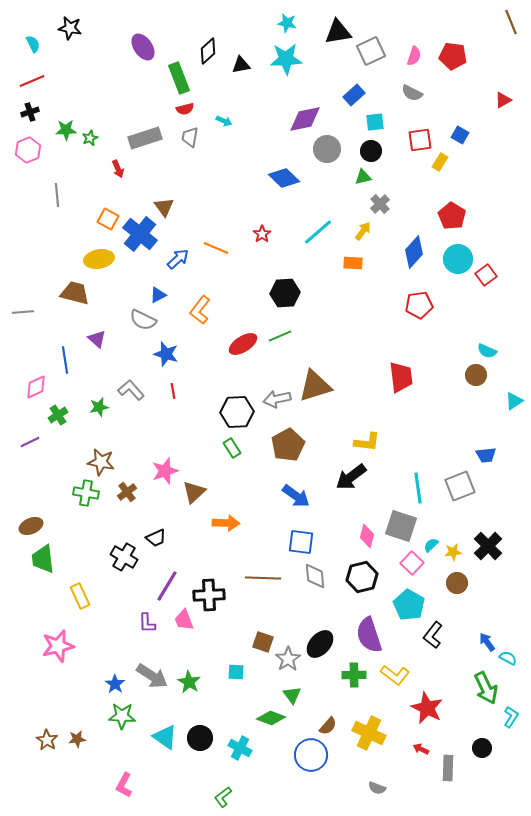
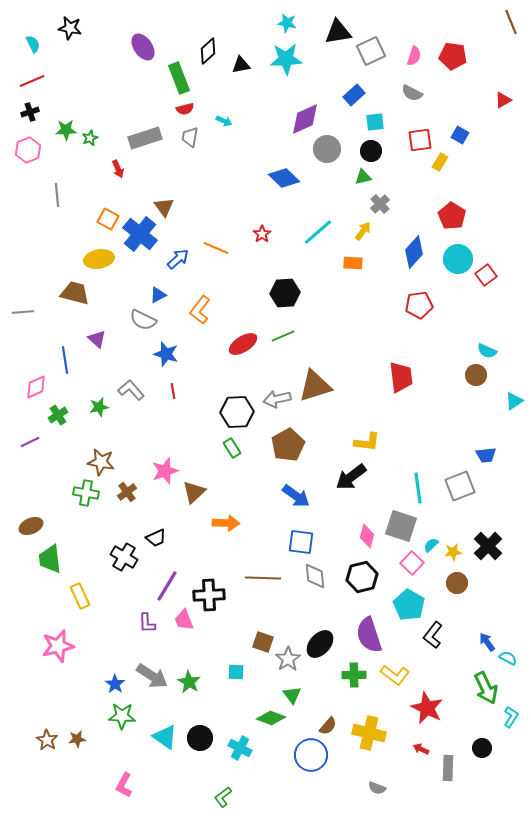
purple diamond at (305, 119): rotated 12 degrees counterclockwise
green line at (280, 336): moved 3 px right
green trapezoid at (43, 559): moved 7 px right
yellow cross at (369, 733): rotated 12 degrees counterclockwise
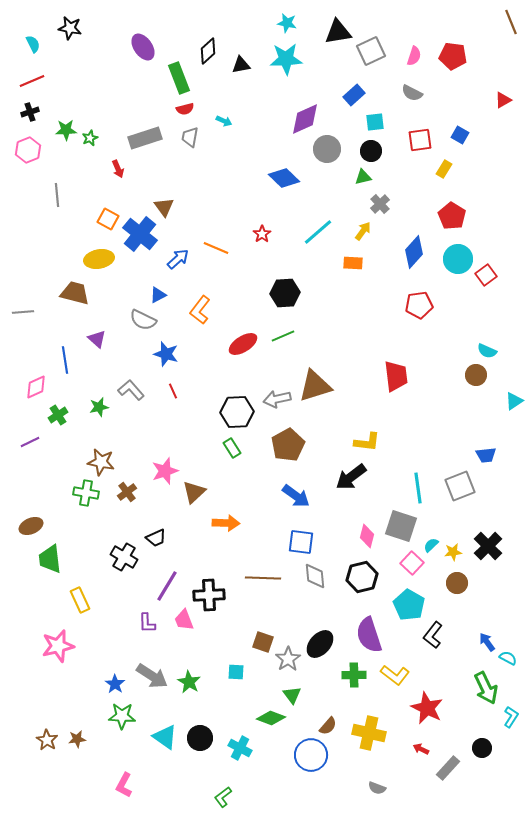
yellow rectangle at (440, 162): moved 4 px right, 7 px down
red trapezoid at (401, 377): moved 5 px left, 1 px up
red line at (173, 391): rotated 14 degrees counterclockwise
yellow rectangle at (80, 596): moved 4 px down
gray rectangle at (448, 768): rotated 40 degrees clockwise
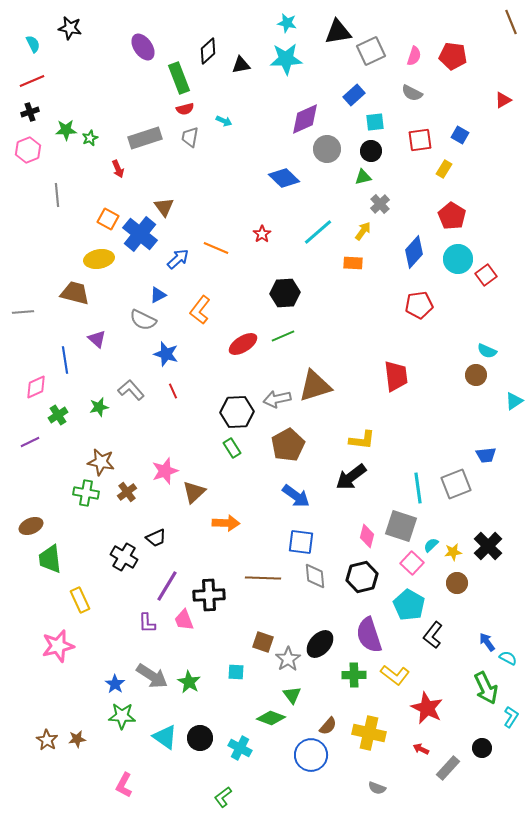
yellow L-shape at (367, 442): moved 5 px left, 2 px up
gray square at (460, 486): moved 4 px left, 2 px up
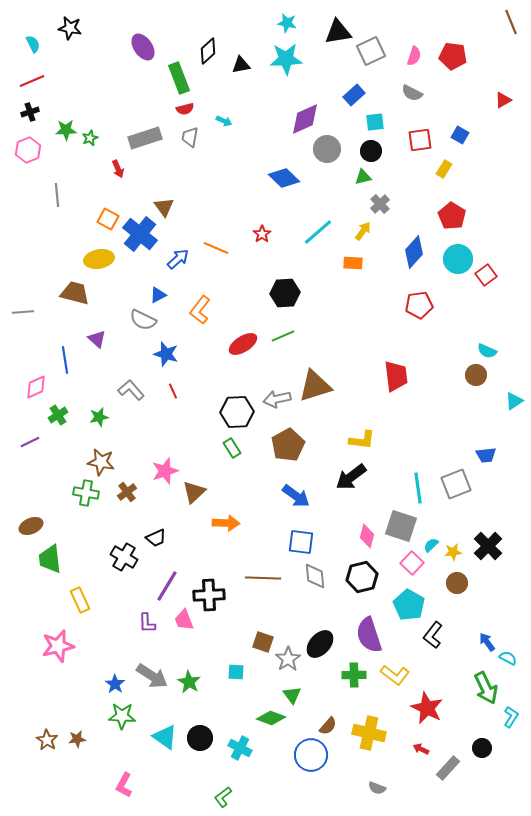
green star at (99, 407): moved 10 px down
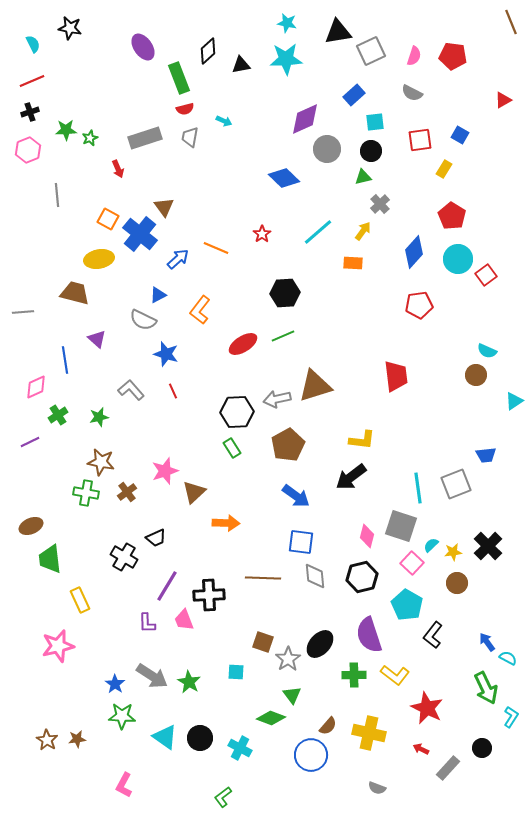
cyan pentagon at (409, 605): moved 2 px left
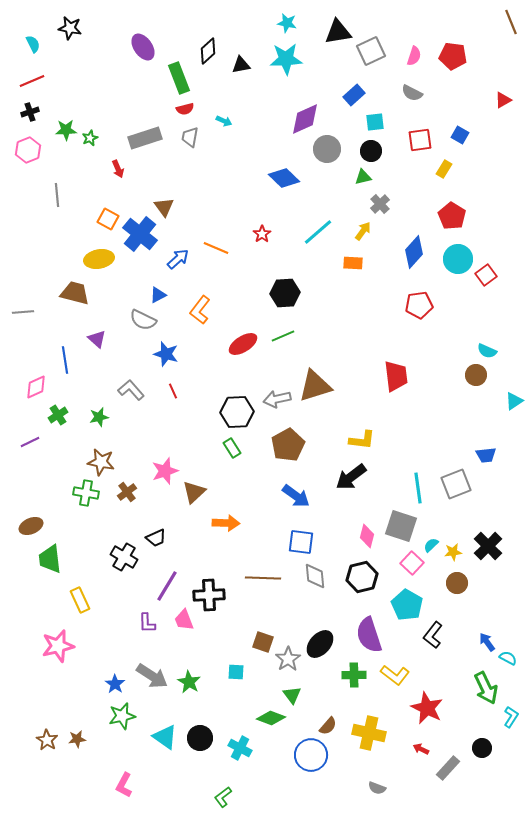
green star at (122, 716): rotated 16 degrees counterclockwise
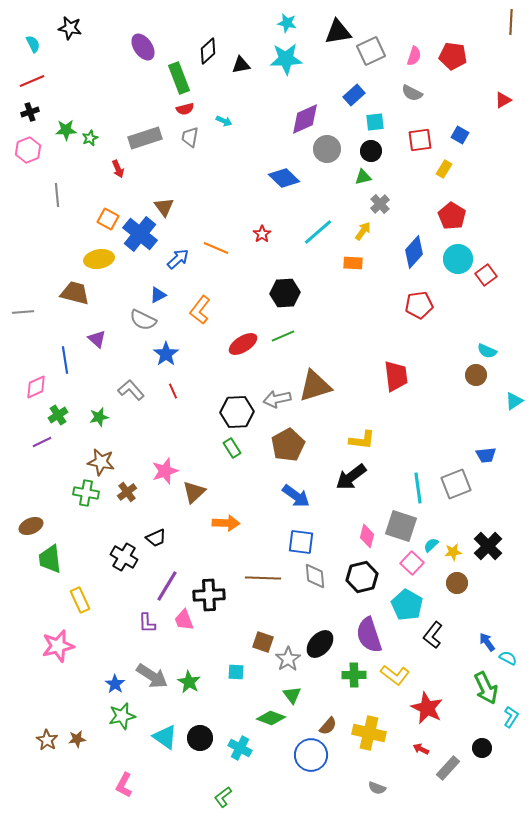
brown line at (511, 22): rotated 25 degrees clockwise
blue star at (166, 354): rotated 20 degrees clockwise
purple line at (30, 442): moved 12 px right
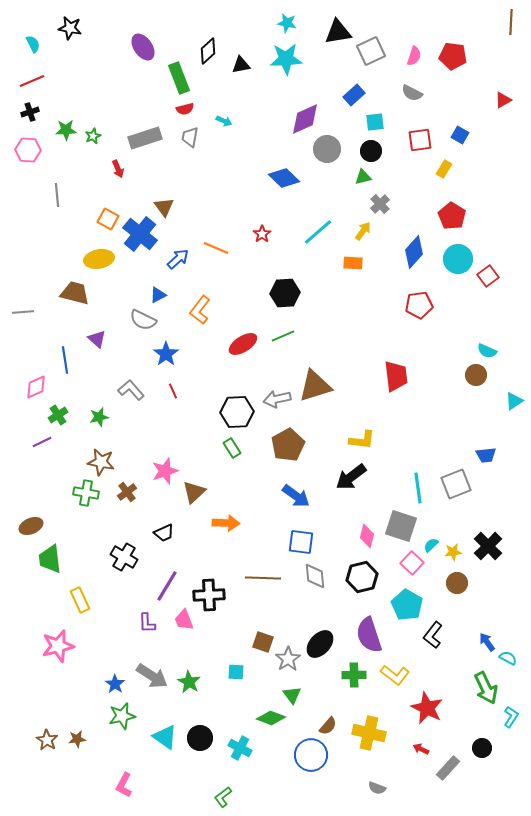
green star at (90, 138): moved 3 px right, 2 px up
pink hexagon at (28, 150): rotated 25 degrees clockwise
red square at (486, 275): moved 2 px right, 1 px down
black trapezoid at (156, 538): moved 8 px right, 5 px up
